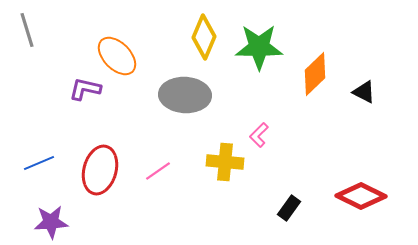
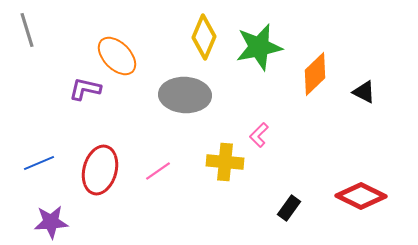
green star: rotated 12 degrees counterclockwise
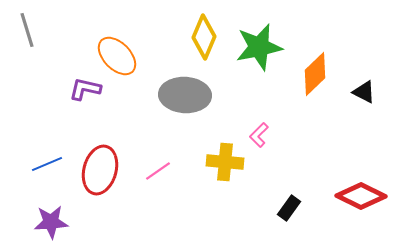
blue line: moved 8 px right, 1 px down
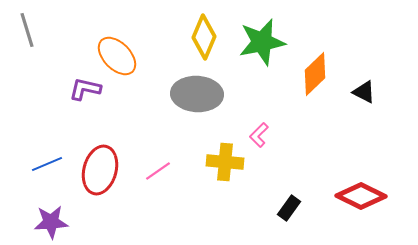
green star: moved 3 px right, 5 px up
gray ellipse: moved 12 px right, 1 px up
